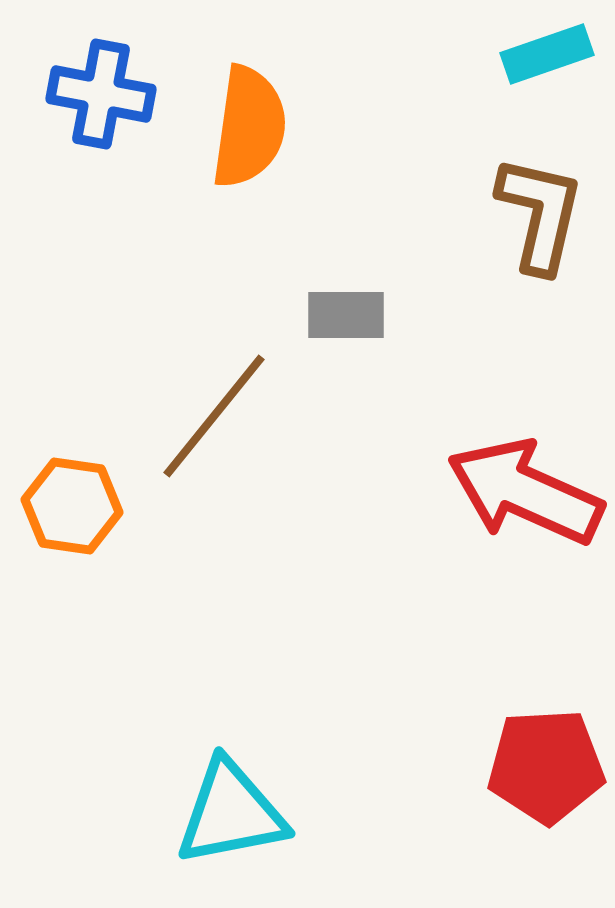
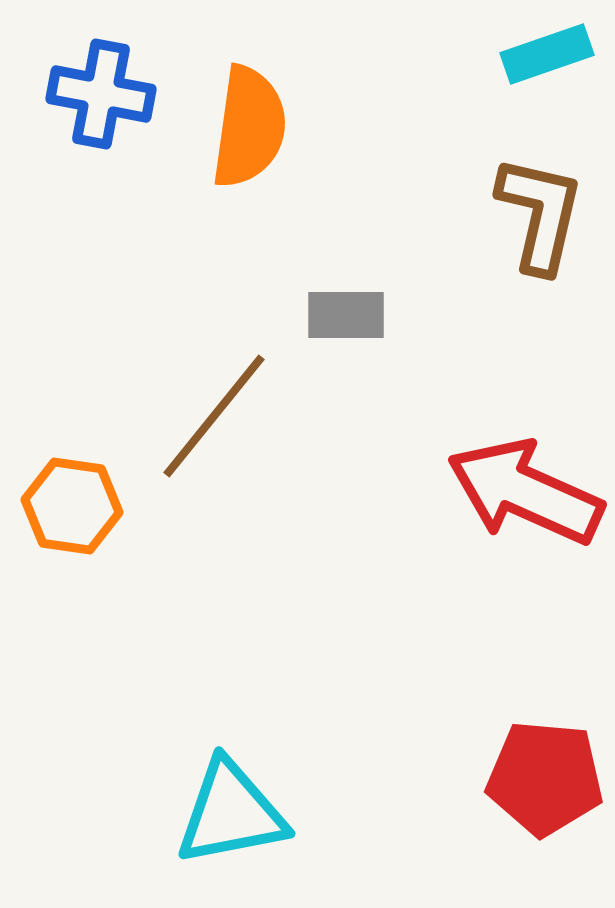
red pentagon: moved 1 px left, 12 px down; rotated 8 degrees clockwise
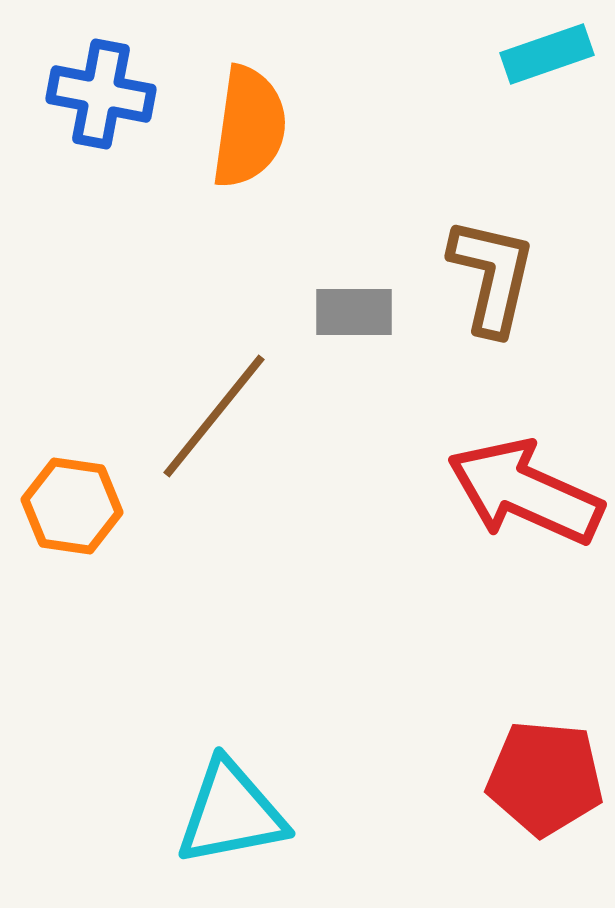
brown L-shape: moved 48 px left, 62 px down
gray rectangle: moved 8 px right, 3 px up
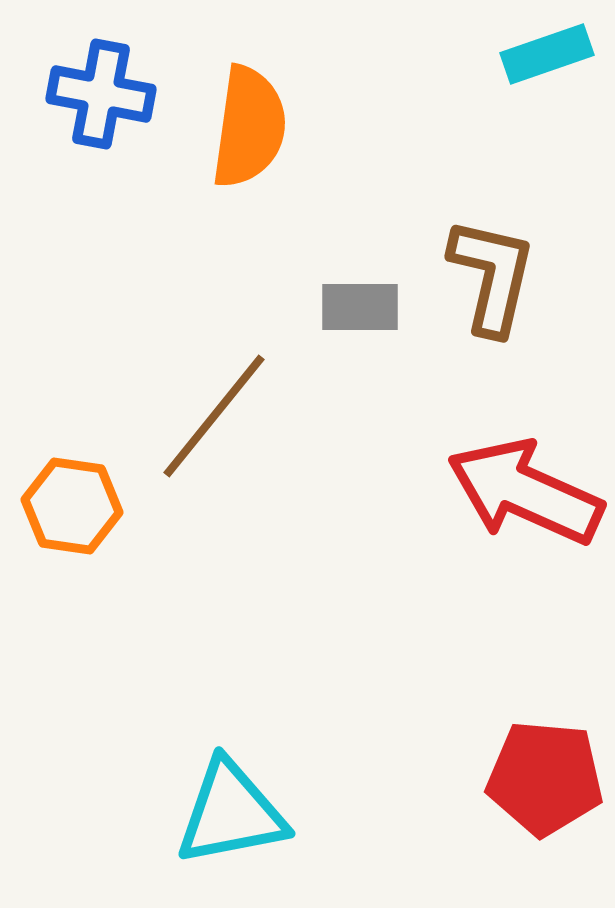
gray rectangle: moved 6 px right, 5 px up
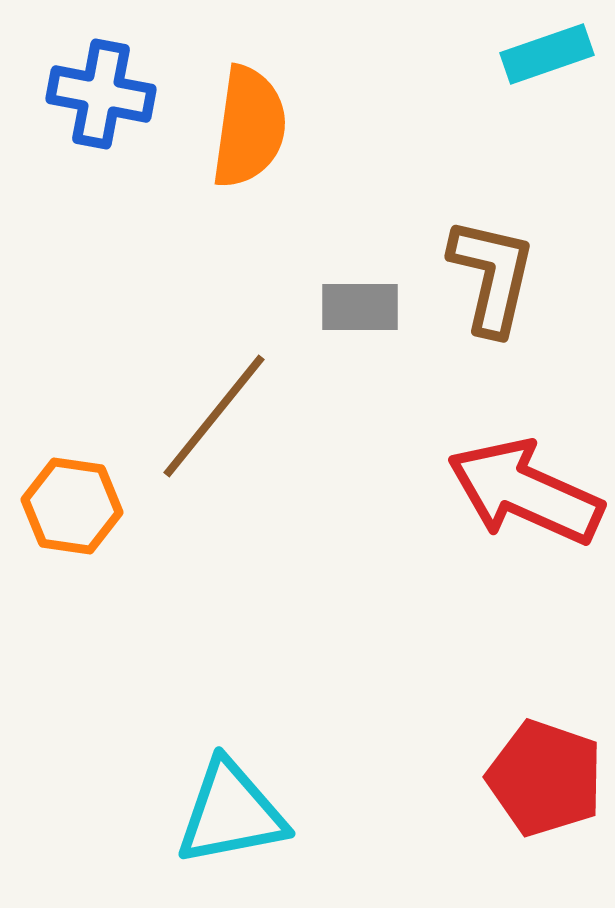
red pentagon: rotated 14 degrees clockwise
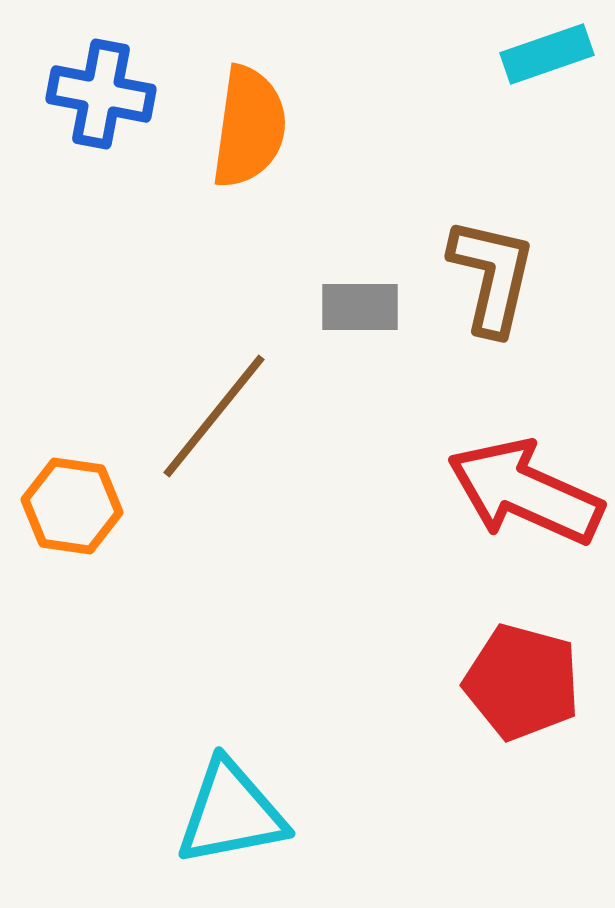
red pentagon: moved 23 px left, 96 px up; rotated 4 degrees counterclockwise
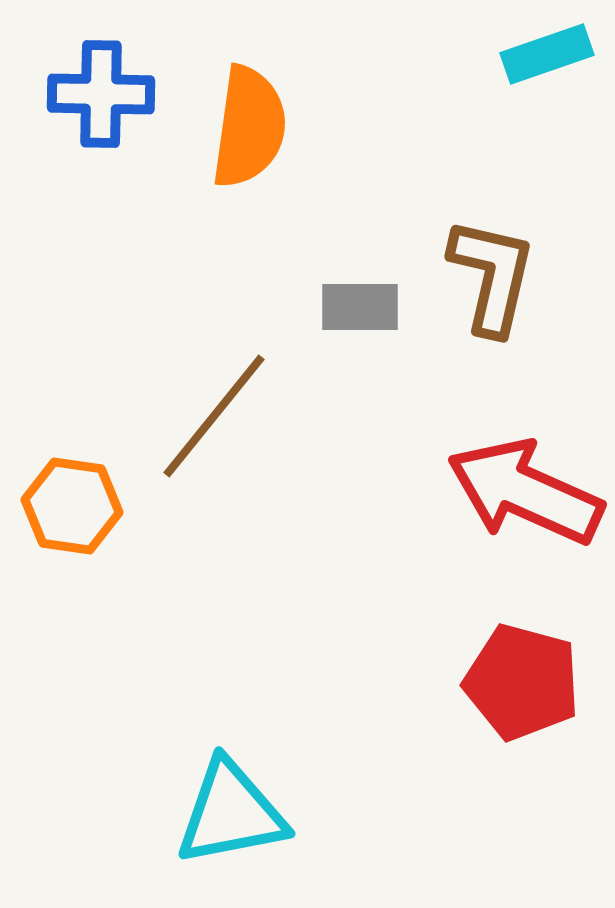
blue cross: rotated 10 degrees counterclockwise
